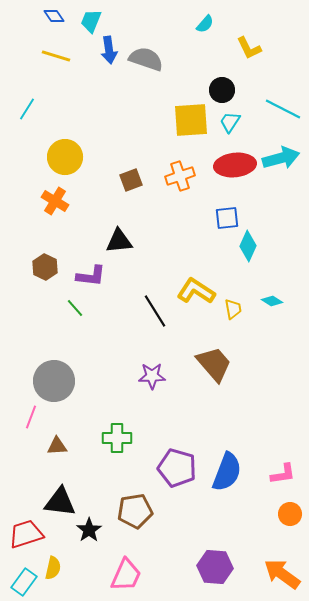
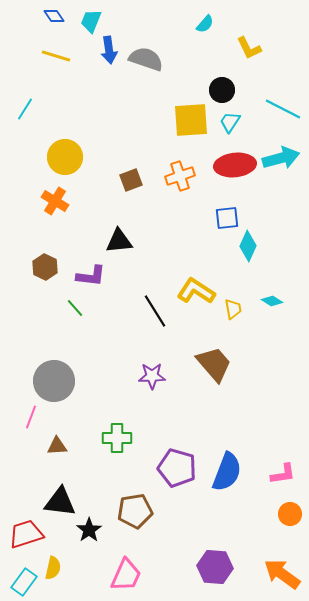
cyan line at (27, 109): moved 2 px left
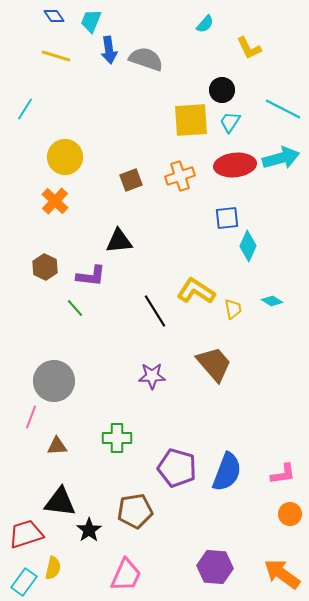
orange cross at (55, 201): rotated 12 degrees clockwise
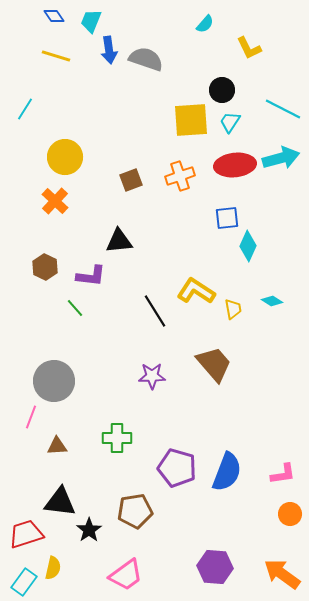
pink trapezoid at (126, 575): rotated 30 degrees clockwise
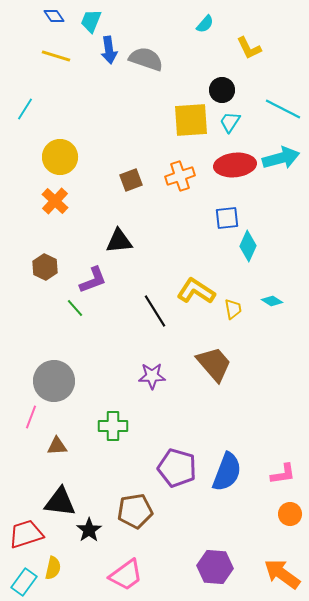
yellow circle at (65, 157): moved 5 px left
purple L-shape at (91, 276): moved 2 px right, 4 px down; rotated 28 degrees counterclockwise
green cross at (117, 438): moved 4 px left, 12 px up
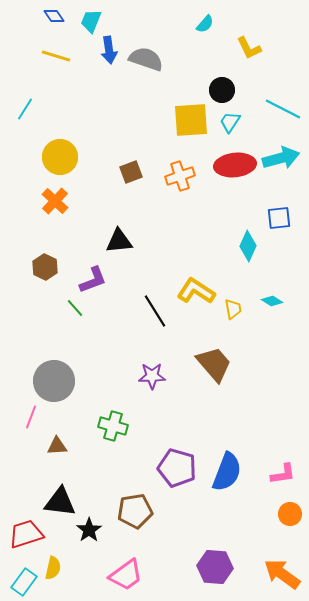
brown square at (131, 180): moved 8 px up
blue square at (227, 218): moved 52 px right
green cross at (113, 426): rotated 16 degrees clockwise
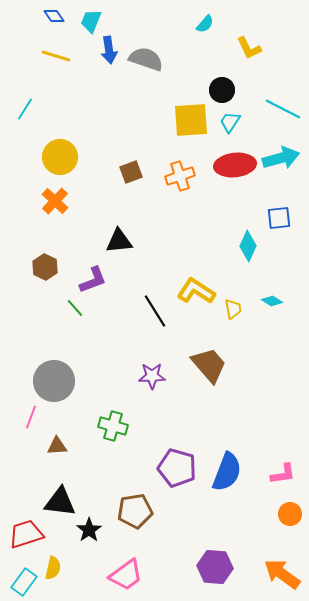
brown trapezoid at (214, 364): moved 5 px left, 1 px down
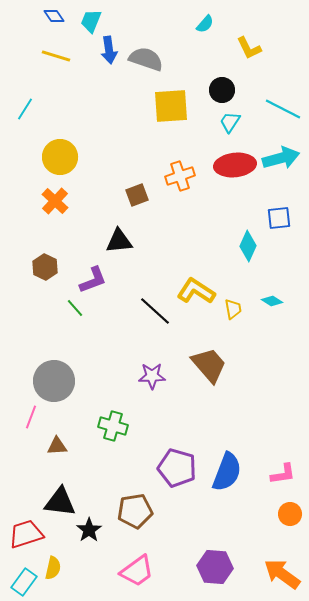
yellow square at (191, 120): moved 20 px left, 14 px up
brown square at (131, 172): moved 6 px right, 23 px down
black line at (155, 311): rotated 16 degrees counterclockwise
pink trapezoid at (126, 575): moved 11 px right, 4 px up
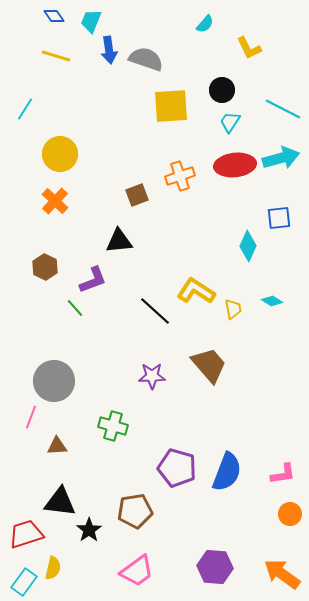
yellow circle at (60, 157): moved 3 px up
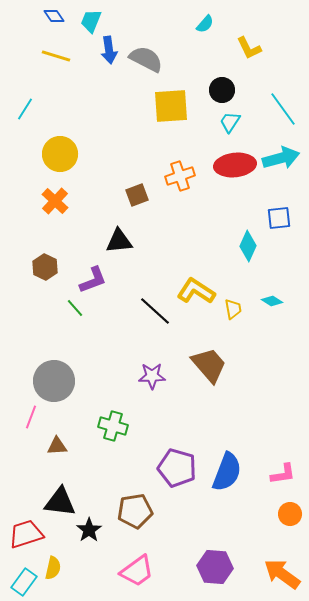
gray semicircle at (146, 59): rotated 8 degrees clockwise
cyan line at (283, 109): rotated 27 degrees clockwise
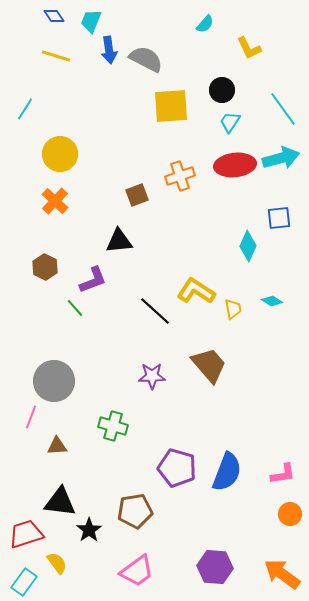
yellow semicircle at (53, 568): moved 4 px right, 5 px up; rotated 50 degrees counterclockwise
